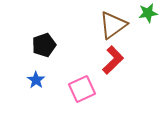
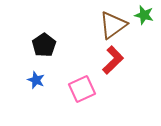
green star: moved 4 px left, 2 px down; rotated 24 degrees clockwise
black pentagon: rotated 15 degrees counterclockwise
blue star: rotated 12 degrees counterclockwise
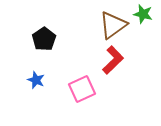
green star: moved 1 px left, 1 px up
black pentagon: moved 6 px up
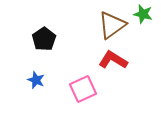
brown triangle: moved 1 px left
red L-shape: rotated 104 degrees counterclockwise
pink square: moved 1 px right
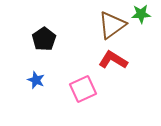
green star: moved 2 px left; rotated 18 degrees counterclockwise
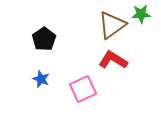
blue star: moved 5 px right, 1 px up
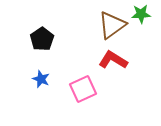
black pentagon: moved 2 px left
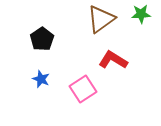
brown triangle: moved 11 px left, 6 px up
pink square: rotated 8 degrees counterclockwise
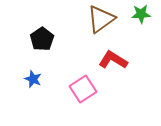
blue star: moved 8 px left
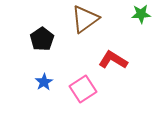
brown triangle: moved 16 px left
blue star: moved 11 px right, 3 px down; rotated 18 degrees clockwise
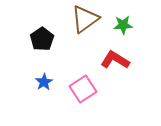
green star: moved 18 px left, 11 px down
red L-shape: moved 2 px right
